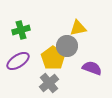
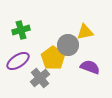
yellow triangle: moved 7 px right, 4 px down
gray circle: moved 1 px right, 1 px up
purple semicircle: moved 2 px left, 1 px up
gray cross: moved 9 px left, 5 px up
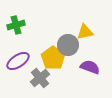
green cross: moved 5 px left, 5 px up
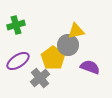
yellow triangle: moved 9 px left, 1 px up
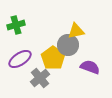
purple ellipse: moved 2 px right, 2 px up
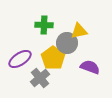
green cross: moved 28 px right; rotated 18 degrees clockwise
yellow triangle: moved 3 px right
gray circle: moved 1 px left, 2 px up
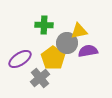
purple semicircle: moved 2 px left, 16 px up; rotated 30 degrees counterclockwise
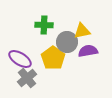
yellow triangle: moved 3 px right
gray circle: moved 1 px up
purple ellipse: rotated 65 degrees clockwise
gray cross: moved 13 px left
